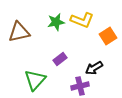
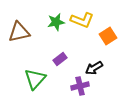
green triangle: moved 1 px up
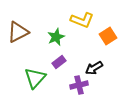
green star: moved 15 px down; rotated 12 degrees counterclockwise
brown triangle: moved 1 px left; rotated 15 degrees counterclockwise
purple rectangle: moved 1 px left, 3 px down
green triangle: moved 1 px up
purple cross: moved 1 px left, 1 px up
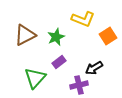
yellow L-shape: moved 1 px right, 1 px up
brown triangle: moved 7 px right, 3 px down
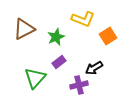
brown triangle: moved 1 px left, 6 px up
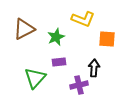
orange square: moved 1 px left, 3 px down; rotated 36 degrees clockwise
purple rectangle: rotated 32 degrees clockwise
black arrow: rotated 126 degrees clockwise
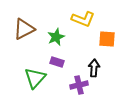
purple rectangle: moved 2 px left; rotated 24 degrees clockwise
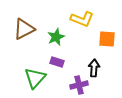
yellow L-shape: moved 1 px left
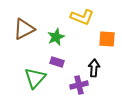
yellow L-shape: moved 2 px up
